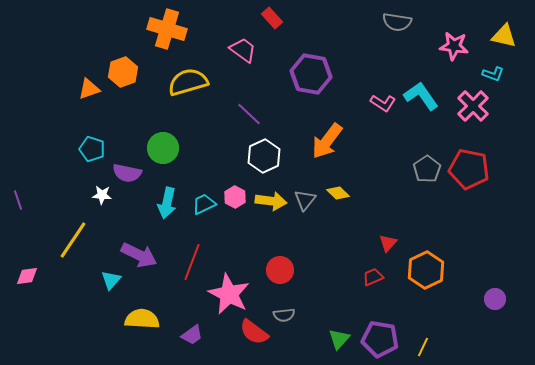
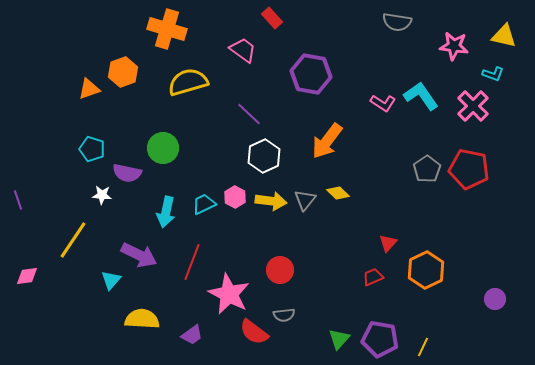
cyan arrow at (167, 203): moved 1 px left, 9 px down
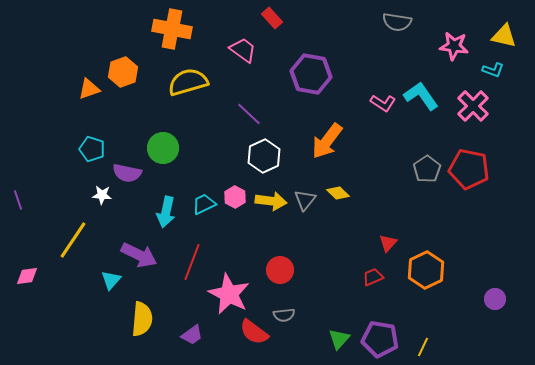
orange cross at (167, 29): moved 5 px right; rotated 6 degrees counterclockwise
cyan L-shape at (493, 74): moved 4 px up
yellow semicircle at (142, 319): rotated 92 degrees clockwise
